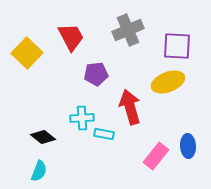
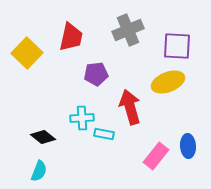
red trapezoid: rotated 40 degrees clockwise
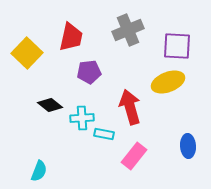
purple pentagon: moved 7 px left, 2 px up
black diamond: moved 7 px right, 32 px up
pink rectangle: moved 22 px left
